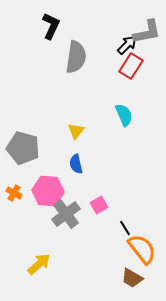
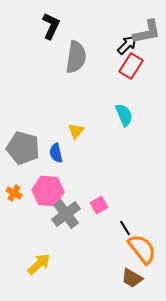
blue semicircle: moved 20 px left, 11 px up
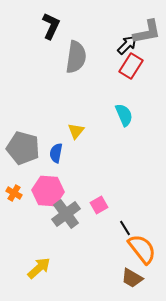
blue semicircle: rotated 24 degrees clockwise
yellow arrow: moved 4 px down
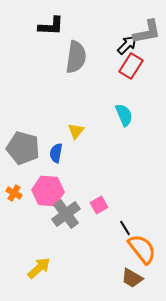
black L-shape: rotated 68 degrees clockwise
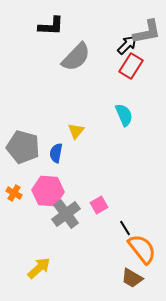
gray semicircle: rotated 36 degrees clockwise
gray pentagon: moved 1 px up
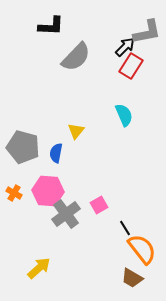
black arrow: moved 2 px left, 2 px down
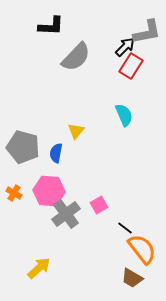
pink hexagon: moved 1 px right
black line: rotated 21 degrees counterclockwise
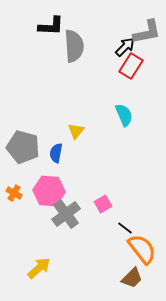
gray semicircle: moved 2 px left, 11 px up; rotated 48 degrees counterclockwise
pink square: moved 4 px right, 1 px up
brown trapezoid: rotated 75 degrees counterclockwise
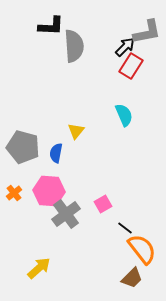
orange cross: rotated 21 degrees clockwise
